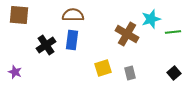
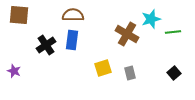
purple star: moved 1 px left, 1 px up
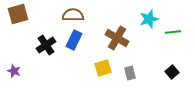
brown square: moved 1 px left, 1 px up; rotated 20 degrees counterclockwise
cyan star: moved 2 px left
brown cross: moved 10 px left, 4 px down
blue rectangle: moved 2 px right; rotated 18 degrees clockwise
black square: moved 2 px left, 1 px up
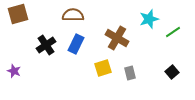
green line: rotated 28 degrees counterclockwise
blue rectangle: moved 2 px right, 4 px down
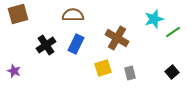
cyan star: moved 5 px right
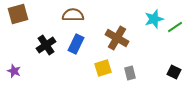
green line: moved 2 px right, 5 px up
black square: moved 2 px right; rotated 24 degrees counterclockwise
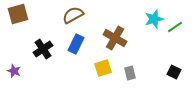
brown semicircle: rotated 30 degrees counterclockwise
brown cross: moved 2 px left
black cross: moved 3 px left, 4 px down
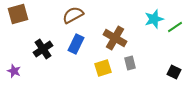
gray rectangle: moved 10 px up
